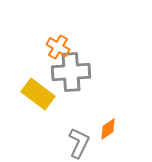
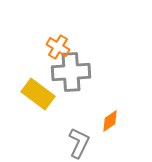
orange diamond: moved 2 px right, 8 px up
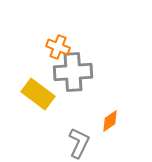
orange cross: rotated 10 degrees counterclockwise
gray cross: moved 2 px right
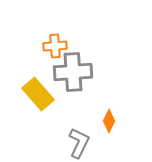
orange cross: moved 3 px left, 1 px up; rotated 25 degrees counterclockwise
yellow rectangle: rotated 12 degrees clockwise
orange diamond: moved 1 px left; rotated 30 degrees counterclockwise
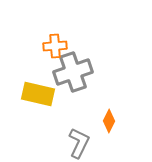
gray cross: rotated 15 degrees counterclockwise
yellow rectangle: rotated 36 degrees counterclockwise
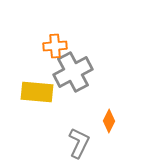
gray cross: rotated 9 degrees counterclockwise
yellow rectangle: moved 1 px left, 2 px up; rotated 8 degrees counterclockwise
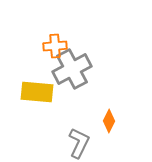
gray cross: moved 1 px left, 3 px up
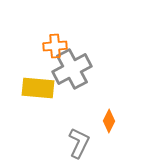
yellow rectangle: moved 1 px right, 4 px up
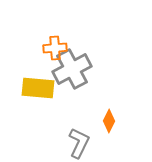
orange cross: moved 2 px down
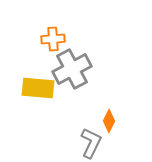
orange cross: moved 2 px left, 9 px up
gray L-shape: moved 12 px right
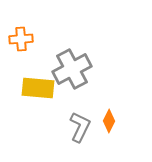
orange cross: moved 32 px left
gray L-shape: moved 11 px left, 16 px up
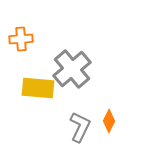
gray cross: rotated 12 degrees counterclockwise
